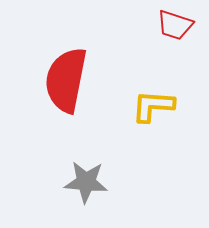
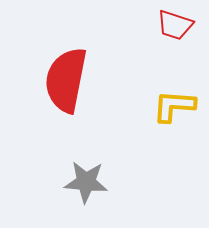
yellow L-shape: moved 21 px right
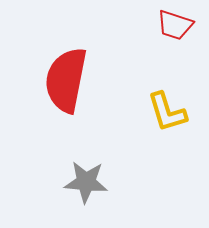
yellow L-shape: moved 7 px left, 6 px down; rotated 111 degrees counterclockwise
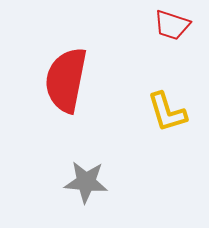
red trapezoid: moved 3 px left
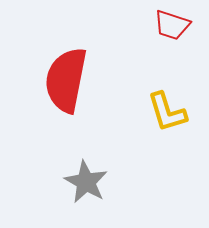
gray star: rotated 24 degrees clockwise
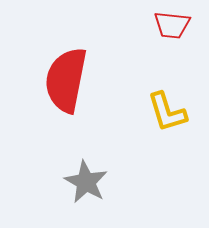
red trapezoid: rotated 12 degrees counterclockwise
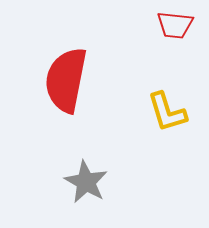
red trapezoid: moved 3 px right
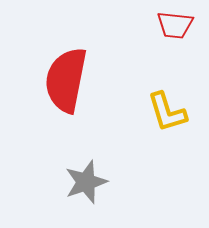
gray star: rotated 24 degrees clockwise
